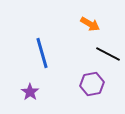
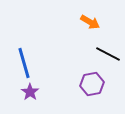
orange arrow: moved 2 px up
blue line: moved 18 px left, 10 px down
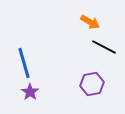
black line: moved 4 px left, 7 px up
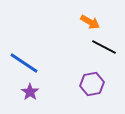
blue line: rotated 40 degrees counterclockwise
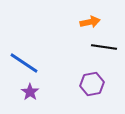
orange arrow: rotated 42 degrees counterclockwise
black line: rotated 20 degrees counterclockwise
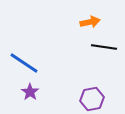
purple hexagon: moved 15 px down
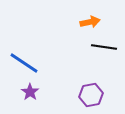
purple hexagon: moved 1 px left, 4 px up
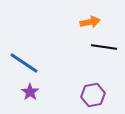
purple hexagon: moved 2 px right
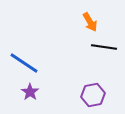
orange arrow: rotated 72 degrees clockwise
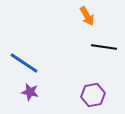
orange arrow: moved 3 px left, 6 px up
purple star: rotated 24 degrees counterclockwise
